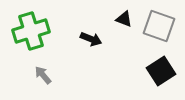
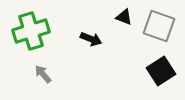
black triangle: moved 2 px up
gray arrow: moved 1 px up
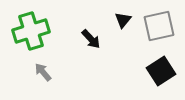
black triangle: moved 1 px left, 3 px down; rotated 48 degrees clockwise
gray square: rotated 32 degrees counterclockwise
black arrow: rotated 25 degrees clockwise
gray arrow: moved 2 px up
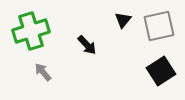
black arrow: moved 4 px left, 6 px down
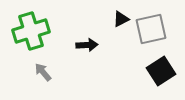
black triangle: moved 2 px left, 1 px up; rotated 24 degrees clockwise
gray square: moved 8 px left, 3 px down
black arrow: rotated 50 degrees counterclockwise
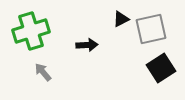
black square: moved 3 px up
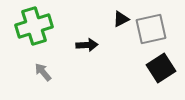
green cross: moved 3 px right, 5 px up
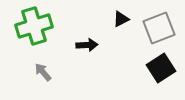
gray square: moved 8 px right, 1 px up; rotated 8 degrees counterclockwise
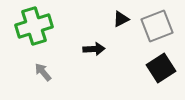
gray square: moved 2 px left, 2 px up
black arrow: moved 7 px right, 4 px down
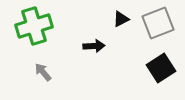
gray square: moved 1 px right, 3 px up
black arrow: moved 3 px up
